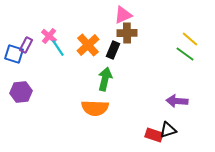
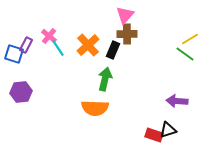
pink triangle: moved 2 px right; rotated 24 degrees counterclockwise
brown cross: moved 1 px down
yellow line: rotated 72 degrees counterclockwise
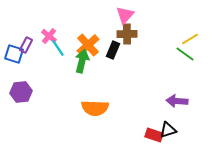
green arrow: moved 23 px left, 18 px up
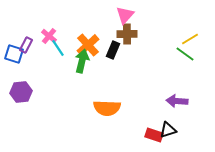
orange semicircle: moved 12 px right
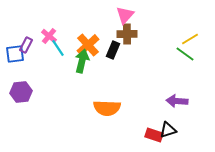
blue square: moved 1 px right; rotated 24 degrees counterclockwise
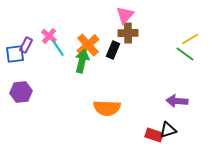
brown cross: moved 1 px right, 1 px up
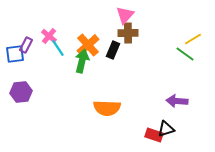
yellow line: moved 3 px right
black triangle: moved 2 px left, 1 px up
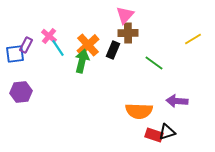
green line: moved 31 px left, 9 px down
orange semicircle: moved 32 px right, 3 px down
black triangle: moved 1 px right, 3 px down
